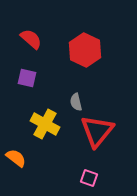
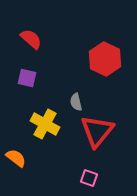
red hexagon: moved 20 px right, 9 px down
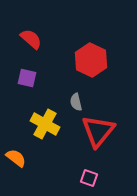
red hexagon: moved 14 px left, 1 px down
red triangle: moved 1 px right
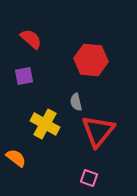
red hexagon: rotated 20 degrees counterclockwise
purple square: moved 3 px left, 2 px up; rotated 24 degrees counterclockwise
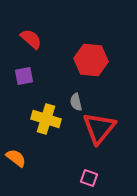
yellow cross: moved 1 px right, 5 px up; rotated 12 degrees counterclockwise
red triangle: moved 1 px right, 3 px up
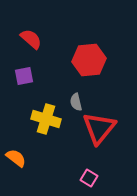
red hexagon: moved 2 px left; rotated 12 degrees counterclockwise
pink square: rotated 12 degrees clockwise
